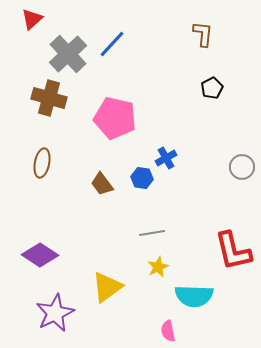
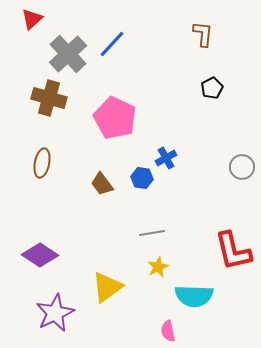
pink pentagon: rotated 12 degrees clockwise
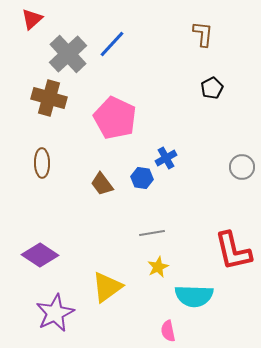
brown ellipse: rotated 12 degrees counterclockwise
